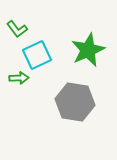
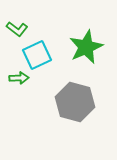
green L-shape: rotated 15 degrees counterclockwise
green star: moved 2 px left, 3 px up
gray hexagon: rotated 6 degrees clockwise
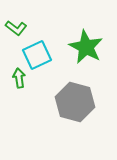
green L-shape: moved 1 px left, 1 px up
green star: rotated 20 degrees counterclockwise
green arrow: rotated 96 degrees counterclockwise
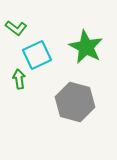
green arrow: moved 1 px down
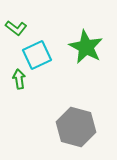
gray hexagon: moved 1 px right, 25 px down
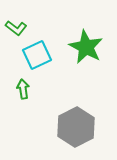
green arrow: moved 4 px right, 10 px down
gray hexagon: rotated 18 degrees clockwise
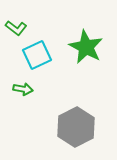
green arrow: rotated 108 degrees clockwise
